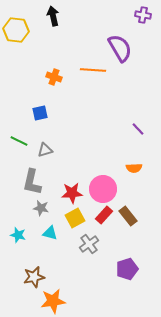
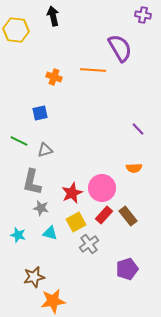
pink circle: moved 1 px left, 1 px up
red star: rotated 20 degrees counterclockwise
yellow square: moved 1 px right, 4 px down
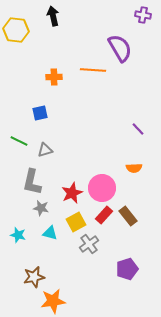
orange cross: rotated 21 degrees counterclockwise
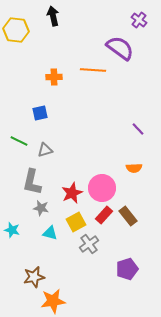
purple cross: moved 4 px left, 5 px down; rotated 28 degrees clockwise
purple semicircle: rotated 24 degrees counterclockwise
cyan star: moved 6 px left, 5 px up
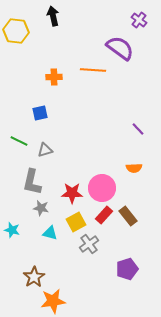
yellow hexagon: moved 1 px down
red star: rotated 25 degrees clockwise
brown star: rotated 20 degrees counterclockwise
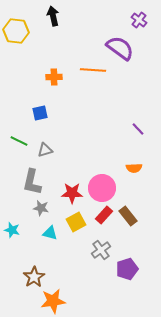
gray cross: moved 12 px right, 6 px down
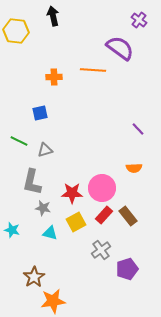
gray star: moved 2 px right
